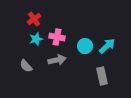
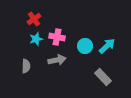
gray semicircle: rotated 136 degrees counterclockwise
gray rectangle: moved 1 px right, 1 px down; rotated 30 degrees counterclockwise
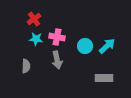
cyan star: rotated 24 degrees clockwise
gray arrow: rotated 90 degrees clockwise
gray rectangle: moved 1 px right, 1 px down; rotated 48 degrees counterclockwise
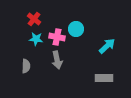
red cross: rotated 16 degrees counterclockwise
cyan circle: moved 9 px left, 17 px up
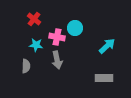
cyan circle: moved 1 px left, 1 px up
cyan star: moved 6 px down
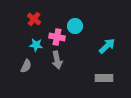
cyan circle: moved 2 px up
gray semicircle: rotated 24 degrees clockwise
